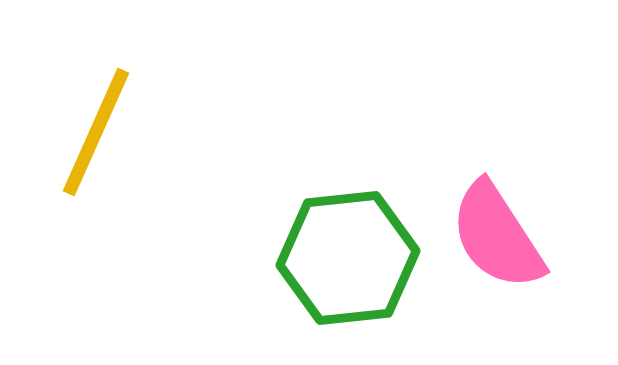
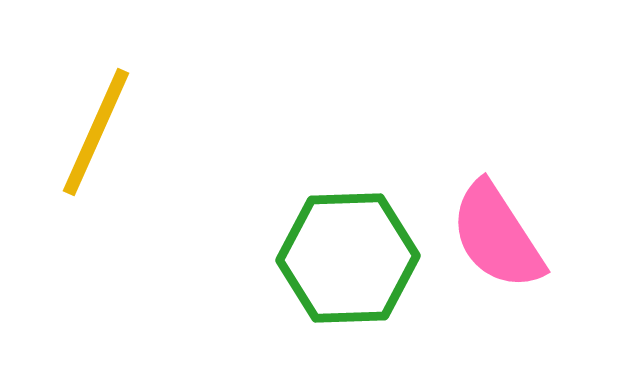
green hexagon: rotated 4 degrees clockwise
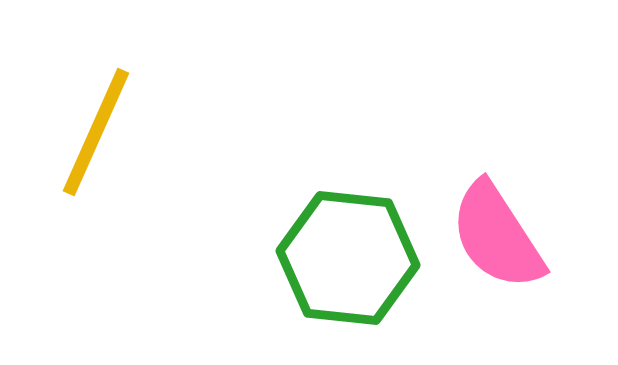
green hexagon: rotated 8 degrees clockwise
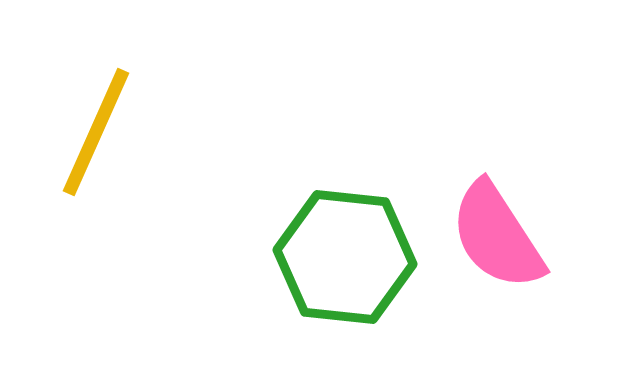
green hexagon: moved 3 px left, 1 px up
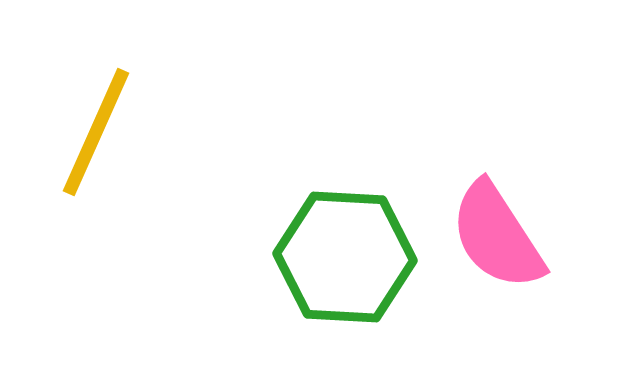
green hexagon: rotated 3 degrees counterclockwise
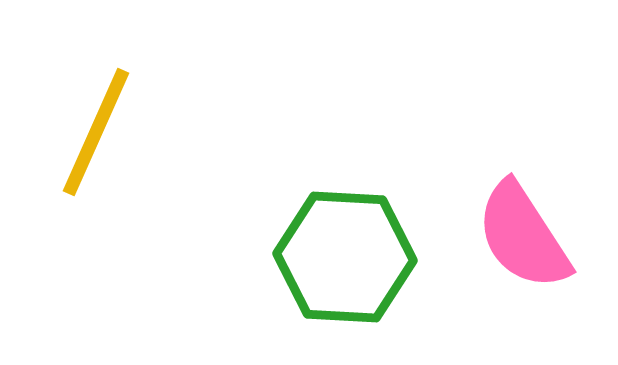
pink semicircle: moved 26 px right
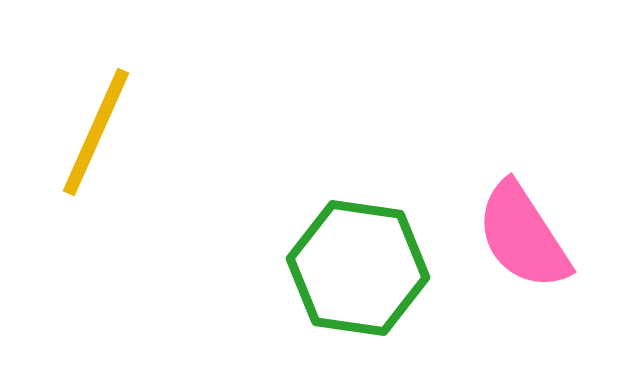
green hexagon: moved 13 px right, 11 px down; rotated 5 degrees clockwise
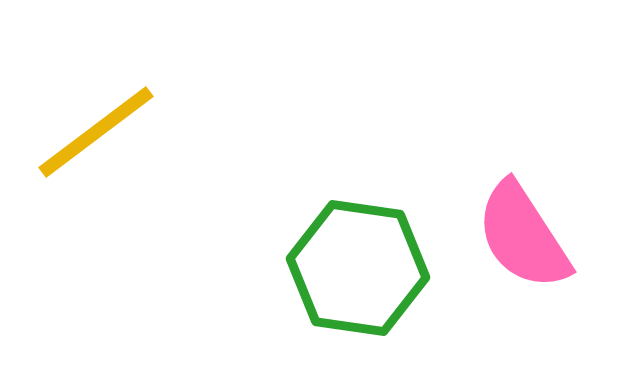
yellow line: rotated 29 degrees clockwise
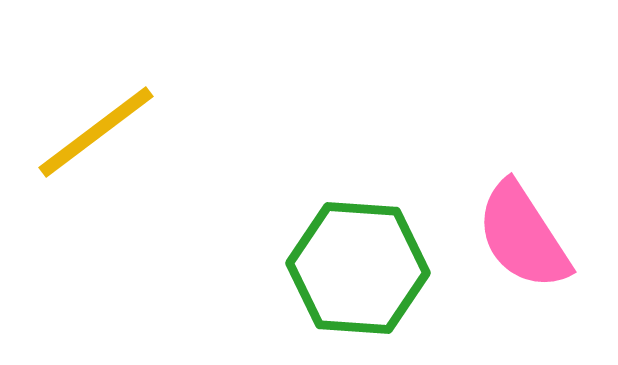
green hexagon: rotated 4 degrees counterclockwise
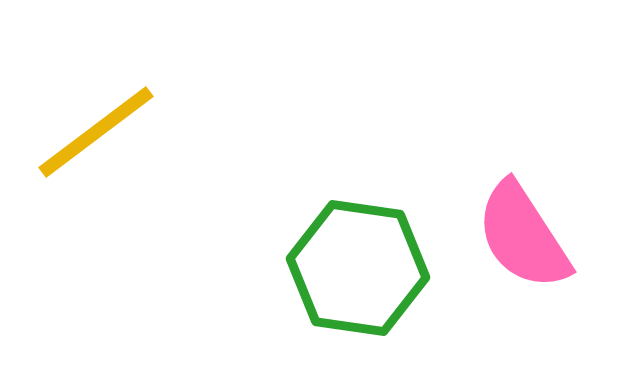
green hexagon: rotated 4 degrees clockwise
